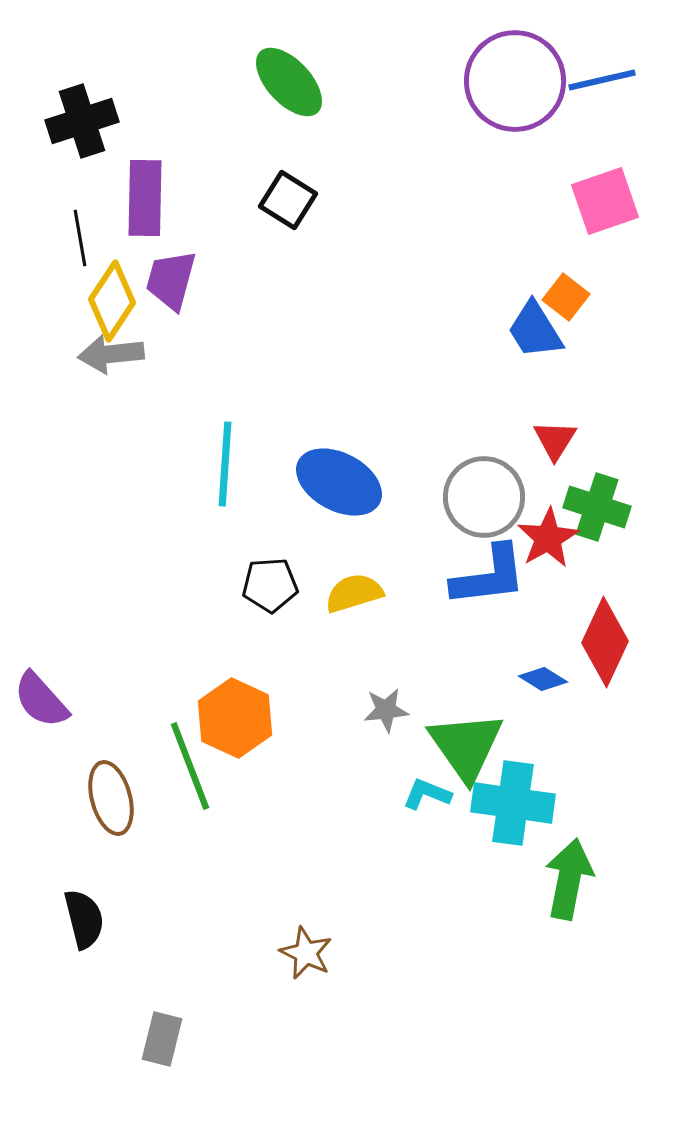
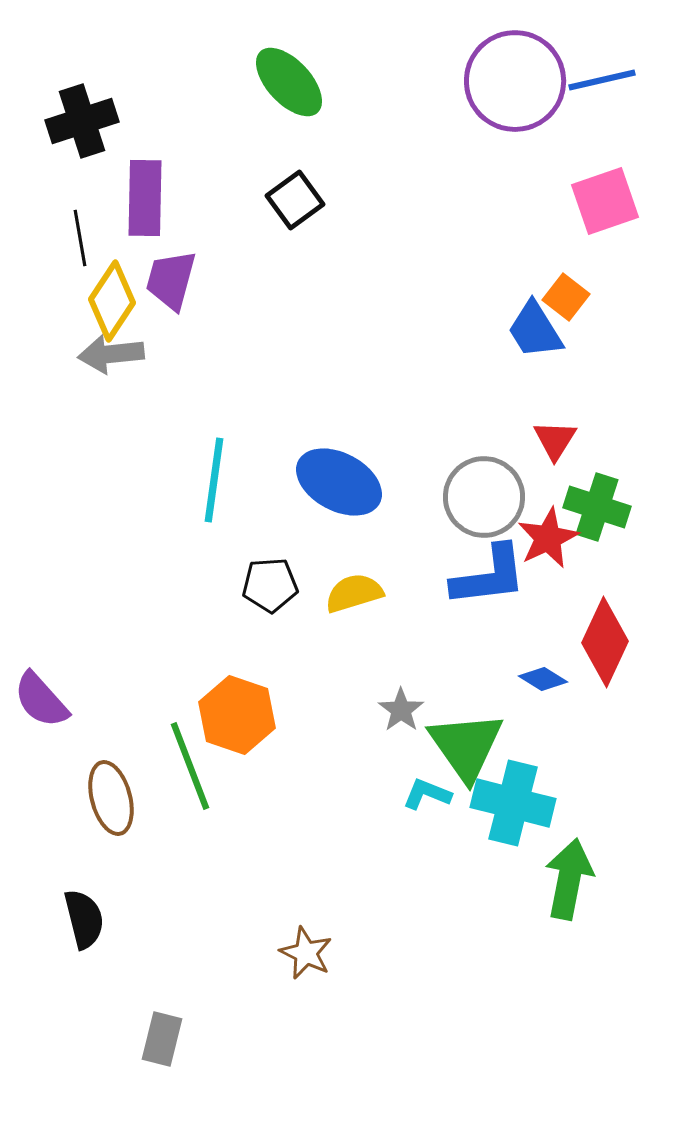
black square: moved 7 px right; rotated 22 degrees clockwise
cyan line: moved 11 px left, 16 px down; rotated 4 degrees clockwise
red star: rotated 4 degrees clockwise
gray star: moved 15 px right; rotated 30 degrees counterclockwise
orange hexagon: moved 2 px right, 3 px up; rotated 6 degrees counterclockwise
cyan cross: rotated 6 degrees clockwise
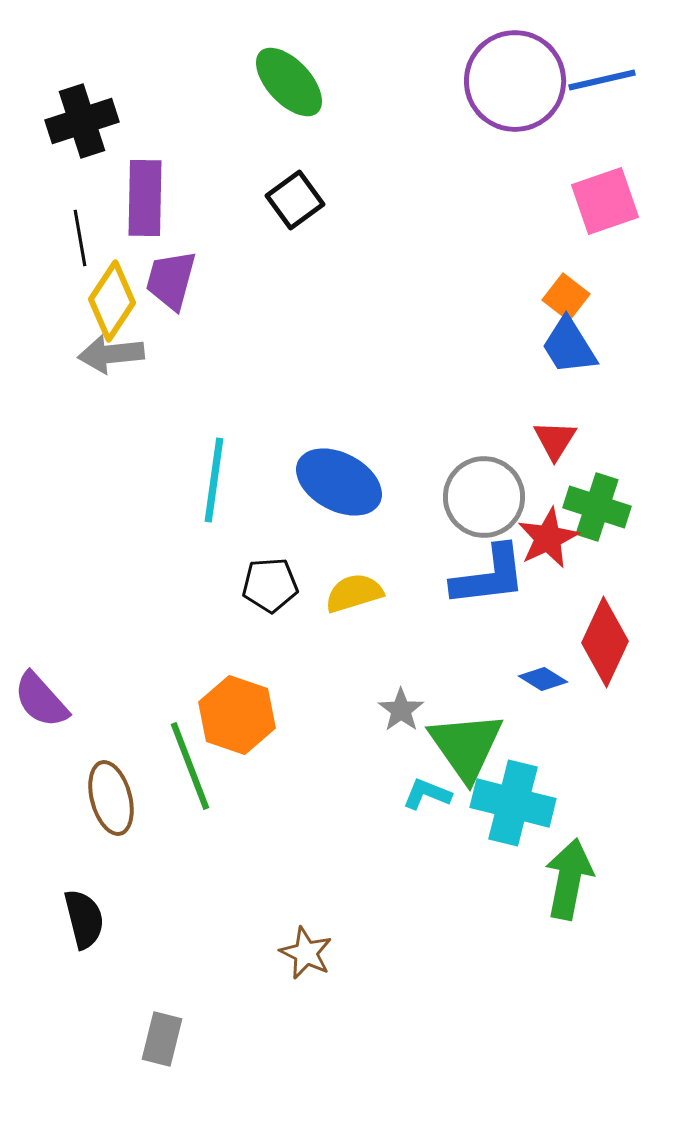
blue trapezoid: moved 34 px right, 16 px down
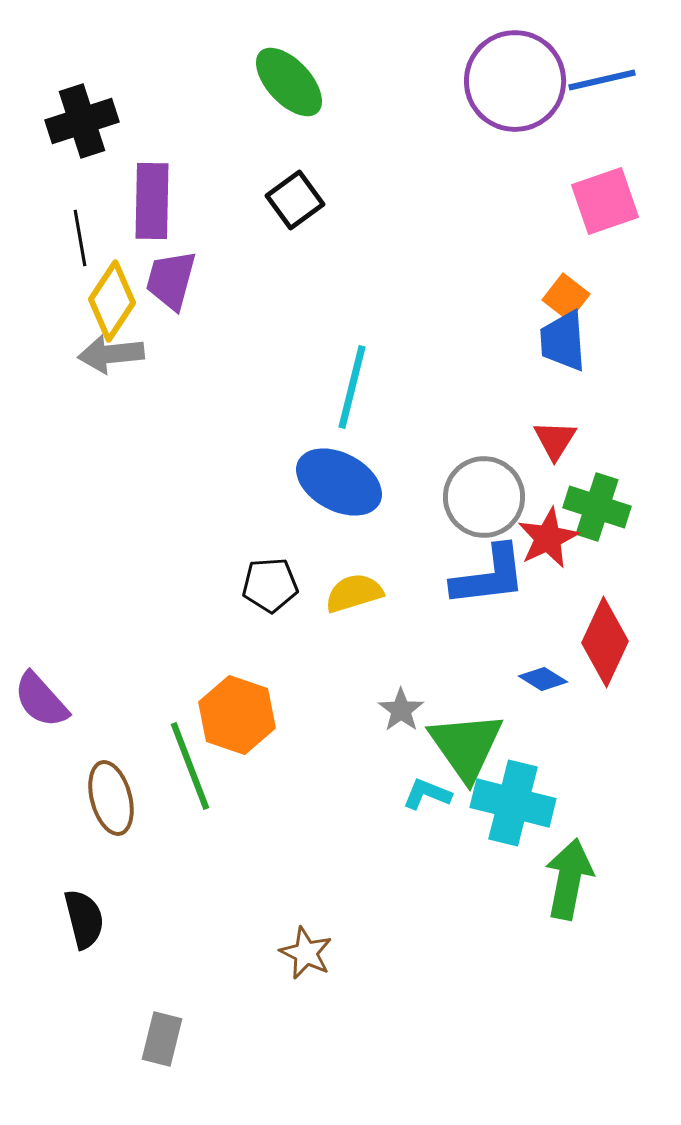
purple rectangle: moved 7 px right, 3 px down
blue trapezoid: moved 6 px left, 5 px up; rotated 28 degrees clockwise
cyan line: moved 138 px right, 93 px up; rotated 6 degrees clockwise
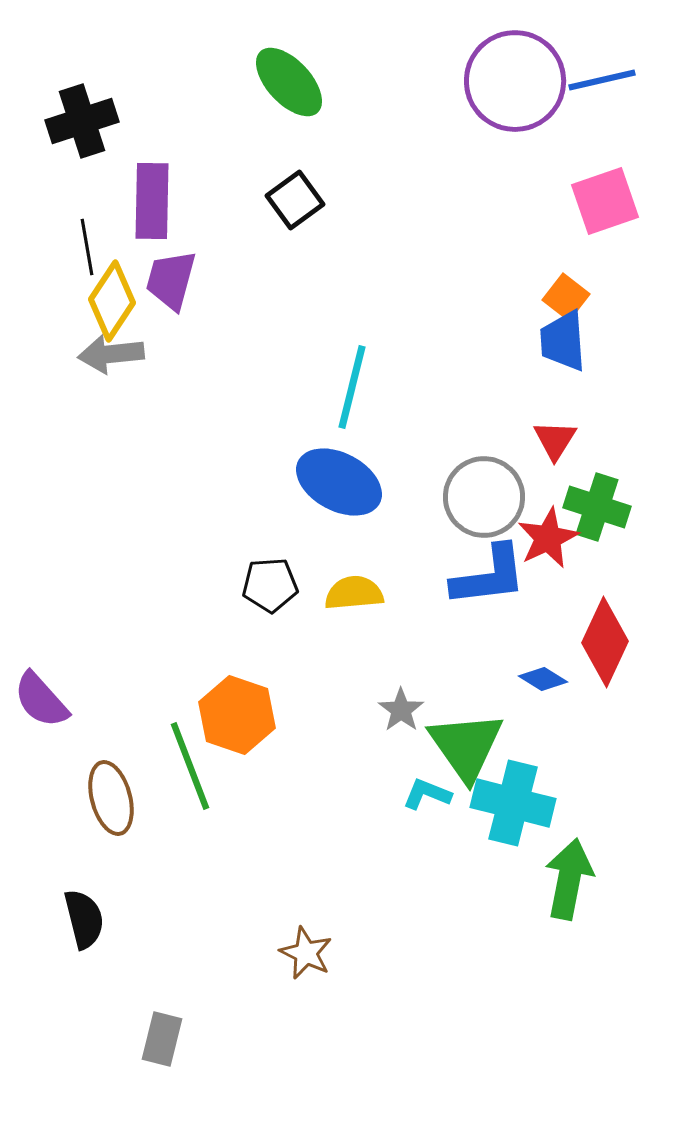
black line: moved 7 px right, 9 px down
yellow semicircle: rotated 12 degrees clockwise
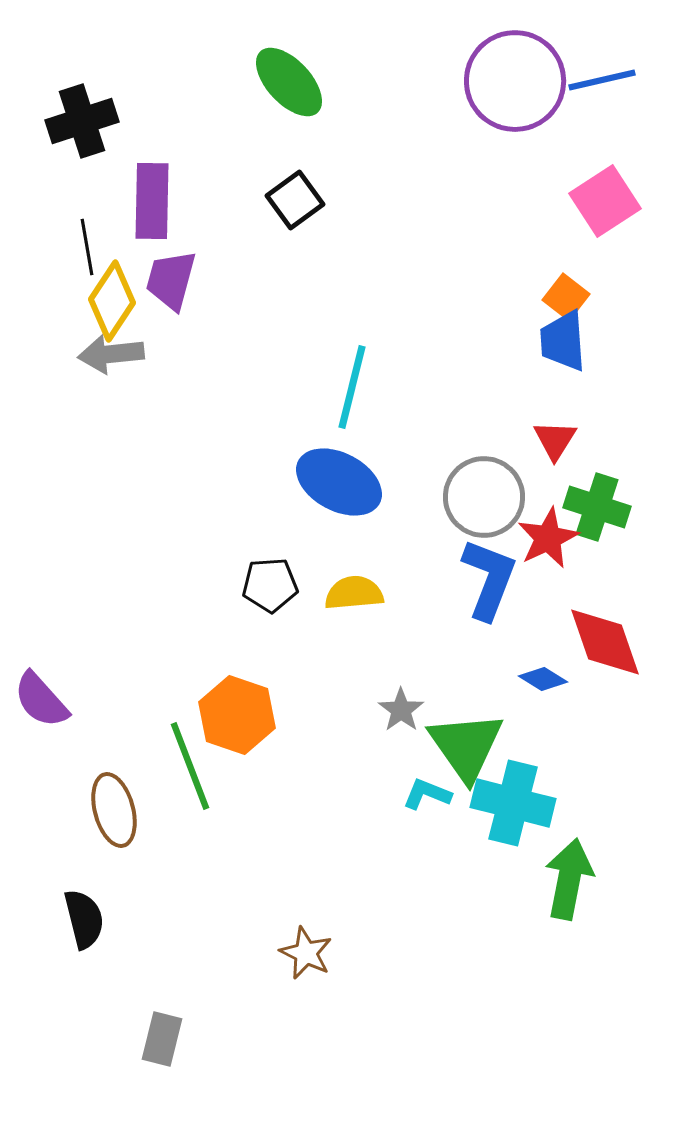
pink square: rotated 14 degrees counterclockwise
blue L-shape: moved 3 px down; rotated 62 degrees counterclockwise
red diamond: rotated 44 degrees counterclockwise
brown ellipse: moved 3 px right, 12 px down
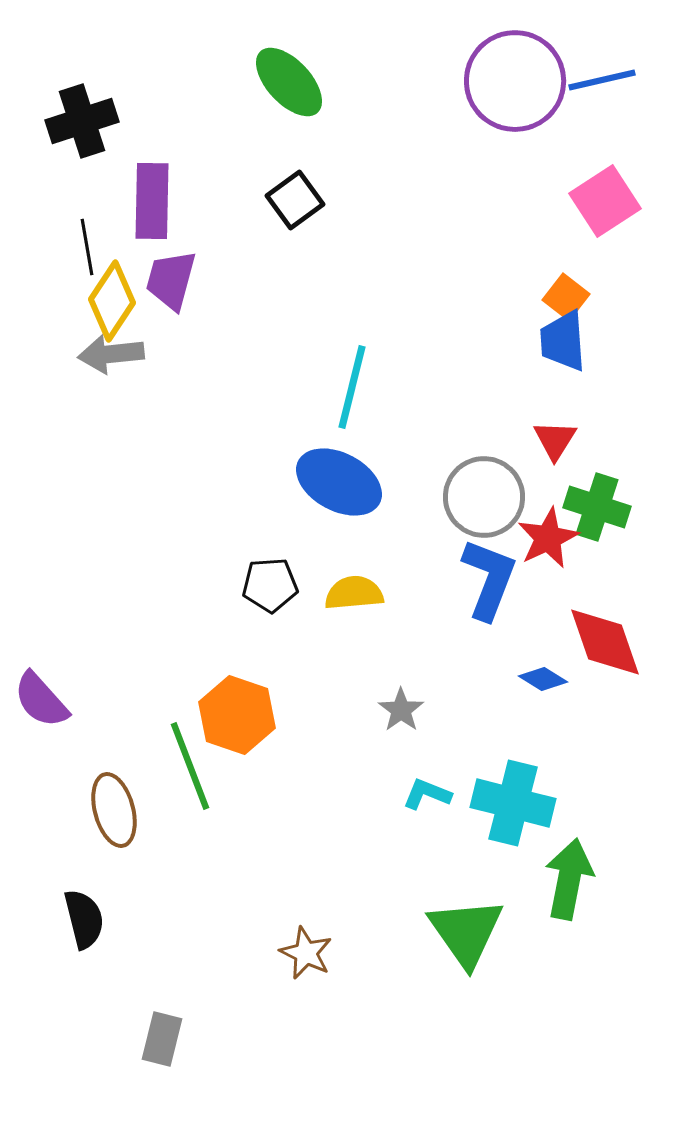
green triangle: moved 186 px down
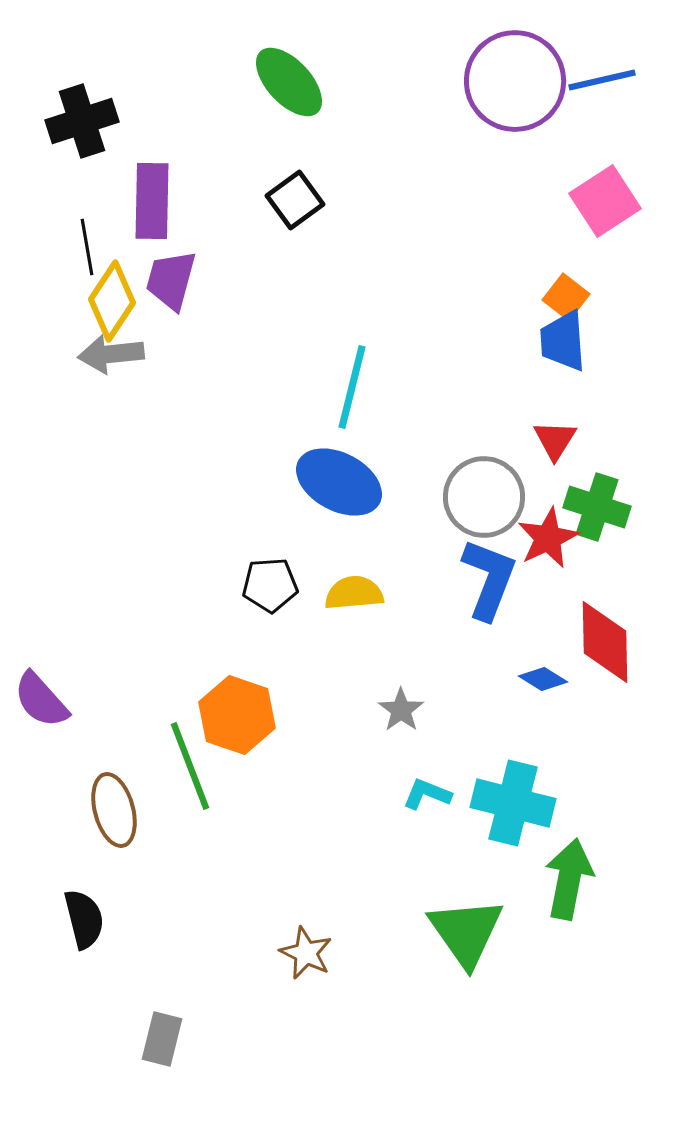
red diamond: rotated 18 degrees clockwise
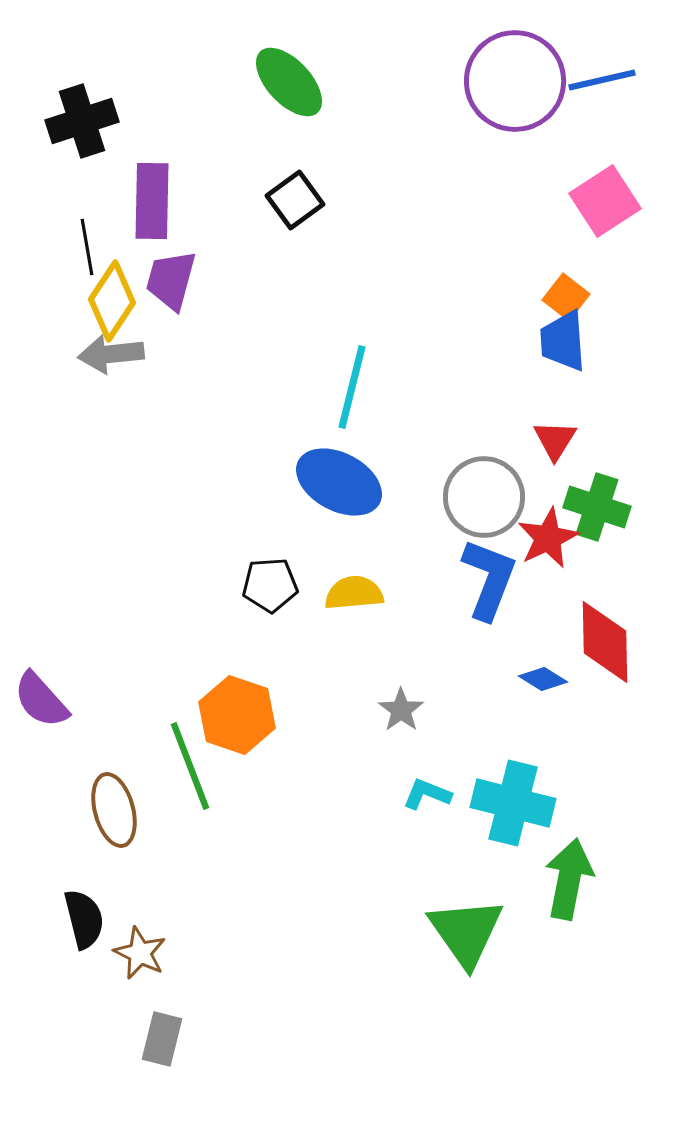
brown star: moved 166 px left
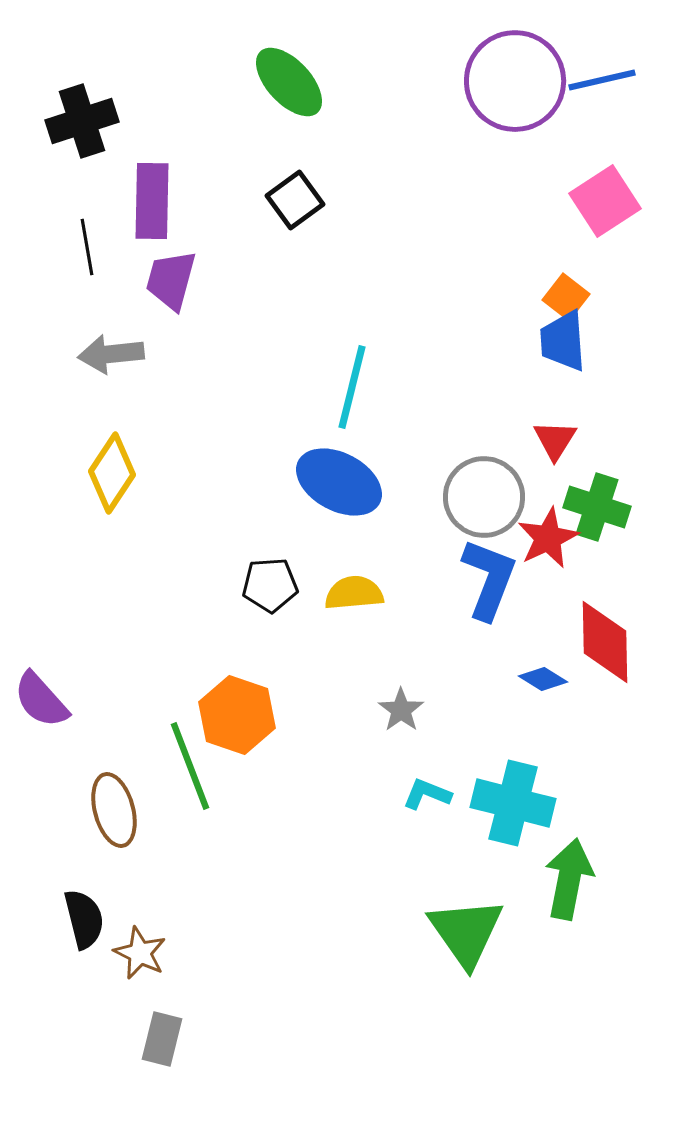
yellow diamond: moved 172 px down
